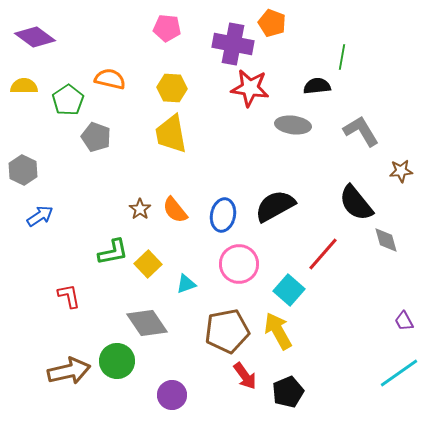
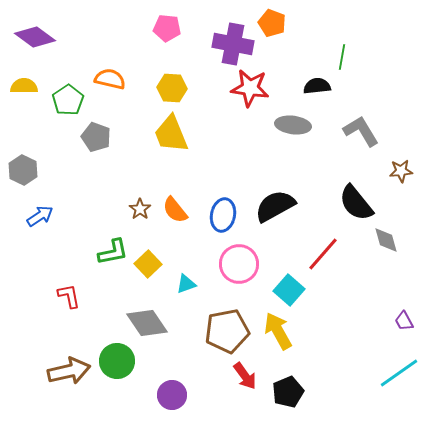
yellow trapezoid at (171, 134): rotated 12 degrees counterclockwise
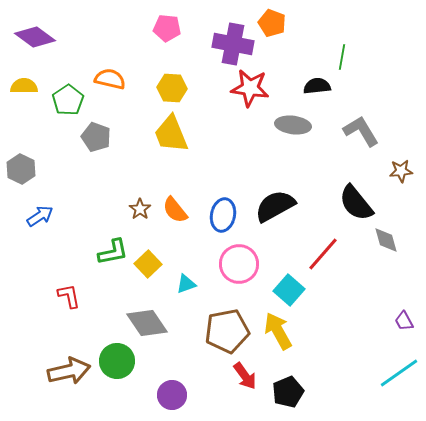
gray hexagon at (23, 170): moved 2 px left, 1 px up
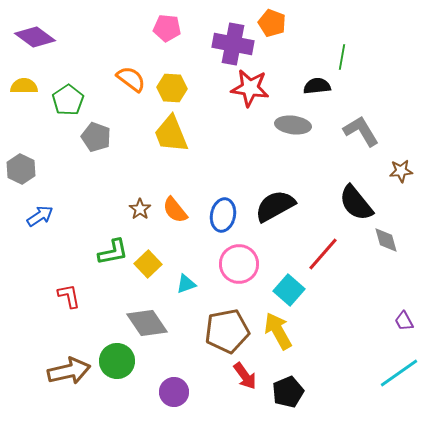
orange semicircle at (110, 79): moved 21 px right; rotated 24 degrees clockwise
purple circle at (172, 395): moved 2 px right, 3 px up
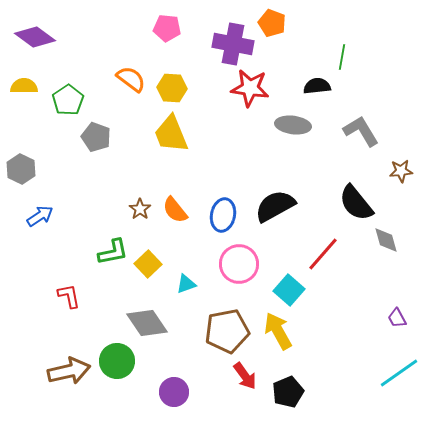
purple trapezoid at (404, 321): moved 7 px left, 3 px up
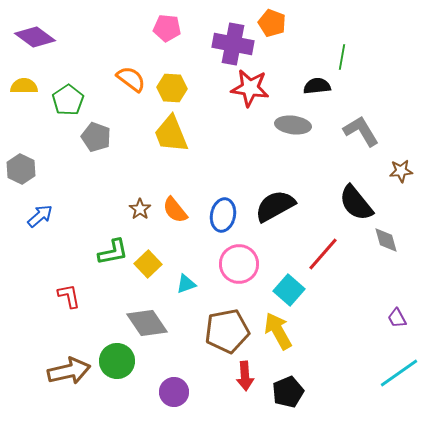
blue arrow at (40, 216): rotated 8 degrees counterclockwise
red arrow at (245, 376): rotated 32 degrees clockwise
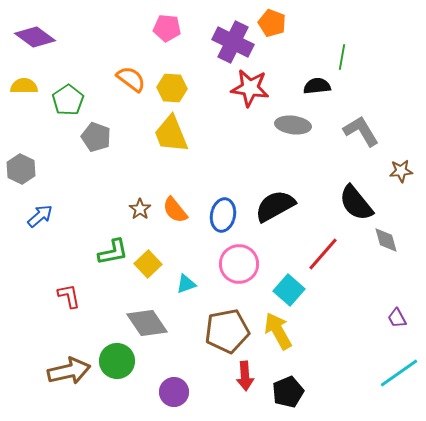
purple cross at (233, 44): moved 2 px up; rotated 15 degrees clockwise
